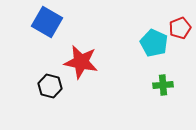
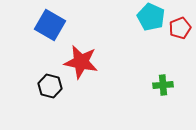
blue square: moved 3 px right, 3 px down
cyan pentagon: moved 3 px left, 26 px up
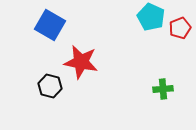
green cross: moved 4 px down
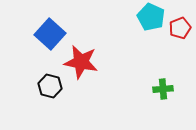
blue square: moved 9 px down; rotated 12 degrees clockwise
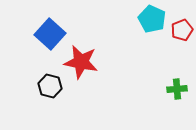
cyan pentagon: moved 1 px right, 2 px down
red pentagon: moved 2 px right, 2 px down
green cross: moved 14 px right
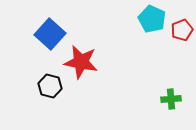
green cross: moved 6 px left, 10 px down
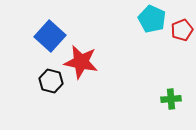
blue square: moved 2 px down
black hexagon: moved 1 px right, 5 px up
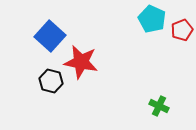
green cross: moved 12 px left, 7 px down; rotated 30 degrees clockwise
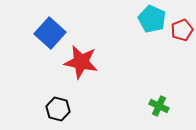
blue square: moved 3 px up
black hexagon: moved 7 px right, 28 px down
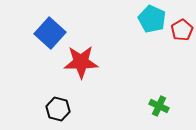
red pentagon: rotated 10 degrees counterclockwise
red star: rotated 12 degrees counterclockwise
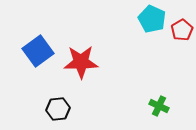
blue square: moved 12 px left, 18 px down; rotated 12 degrees clockwise
black hexagon: rotated 20 degrees counterclockwise
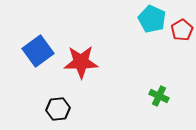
green cross: moved 10 px up
